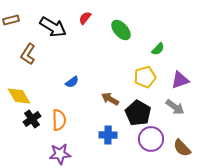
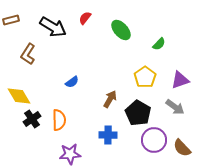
green semicircle: moved 1 px right, 5 px up
yellow pentagon: rotated 20 degrees counterclockwise
brown arrow: rotated 90 degrees clockwise
purple circle: moved 3 px right, 1 px down
purple star: moved 10 px right
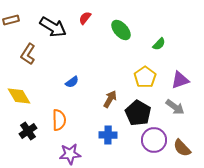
black cross: moved 4 px left, 12 px down
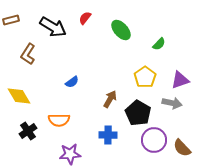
gray arrow: moved 3 px left, 4 px up; rotated 24 degrees counterclockwise
orange semicircle: rotated 90 degrees clockwise
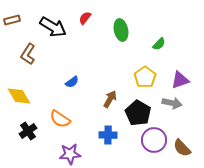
brown rectangle: moved 1 px right
green ellipse: rotated 30 degrees clockwise
orange semicircle: moved 1 px right, 1 px up; rotated 35 degrees clockwise
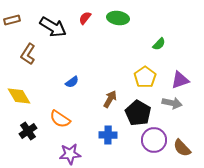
green ellipse: moved 3 px left, 12 px up; rotated 70 degrees counterclockwise
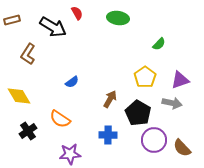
red semicircle: moved 8 px left, 5 px up; rotated 112 degrees clockwise
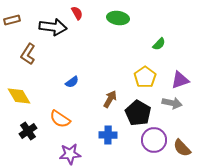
black arrow: rotated 24 degrees counterclockwise
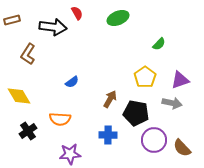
green ellipse: rotated 30 degrees counterclockwise
black pentagon: moved 2 px left; rotated 20 degrees counterclockwise
orange semicircle: rotated 30 degrees counterclockwise
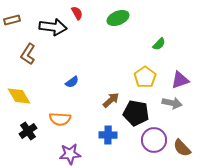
brown arrow: moved 1 px right, 1 px down; rotated 18 degrees clockwise
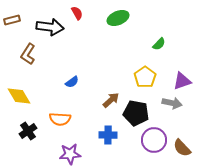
black arrow: moved 3 px left
purple triangle: moved 2 px right, 1 px down
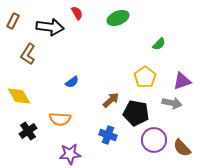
brown rectangle: moved 1 px right, 1 px down; rotated 49 degrees counterclockwise
blue cross: rotated 18 degrees clockwise
